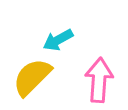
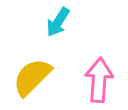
cyan arrow: moved 18 px up; rotated 28 degrees counterclockwise
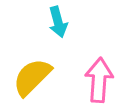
cyan arrow: rotated 48 degrees counterclockwise
